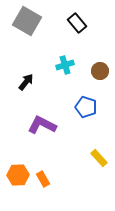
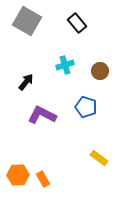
purple L-shape: moved 10 px up
yellow rectangle: rotated 12 degrees counterclockwise
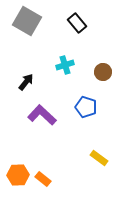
brown circle: moved 3 px right, 1 px down
purple L-shape: rotated 16 degrees clockwise
orange rectangle: rotated 21 degrees counterclockwise
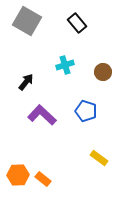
blue pentagon: moved 4 px down
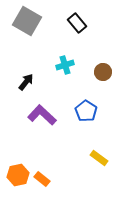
blue pentagon: rotated 15 degrees clockwise
orange hexagon: rotated 10 degrees counterclockwise
orange rectangle: moved 1 px left
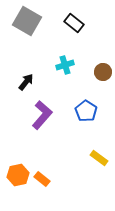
black rectangle: moved 3 px left; rotated 12 degrees counterclockwise
purple L-shape: rotated 88 degrees clockwise
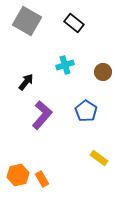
orange rectangle: rotated 21 degrees clockwise
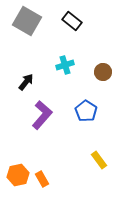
black rectangle: moved 2 px left, 2 px up
yellow rectangle: moved 2 px down; rotated 18 degrees clockwise
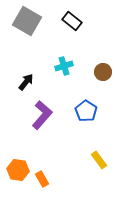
cyan cross: moved 1 px left, 1 px down
orange hexagon: moved 5 px up; rotated 20 degrees clockwise
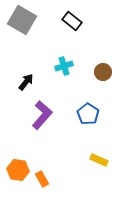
gray square: moved 5 px left, 1 px up
blue pentagon: moved 2 px right, 3 px down
yellow rectangle: rotated 30 degrees counterclockwise
